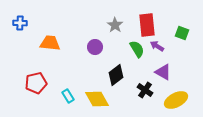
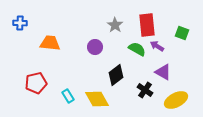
green semicircle: rotated 30 degrees counterclockwise
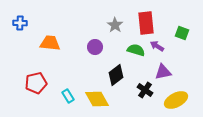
red rectangle: moved 1 px left, 2 px up
green semicircle: moved 1 px left, 1 px down; rotated 12 degrees counterclockwise
purple triangle: rotated 42 degrees counterclockwise
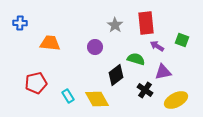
green square: moved 7 px down
green semicircle: moved 9 px down
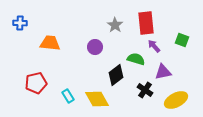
purple arrow: moved 3 px left; rotated 16 degrees clockwise
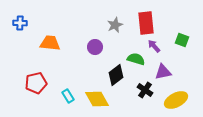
gray star: rotated 14 degrees clockwise
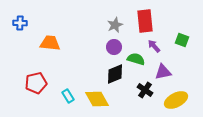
red rectangle: moved 1 px left, 2 px up
purple circle: moved 19 px right
black diamond: moved 1 px left, 1 px up; rotated 15 degrees clockwise
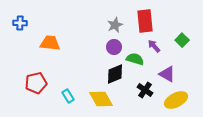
green square: rotated 24 degrees clockwise
green semicircle: moved 1 px left
purple triangle: moved 4 px right, 2 px down; rotated 42 degrees clockwise
yellow diamond: moved 4 px right
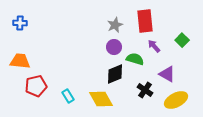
orange trapezoid: moved 30 px left, 18 px down
red pentagon: moved 3 px down
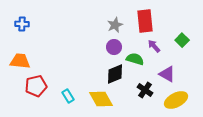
blue cross: moved 2 px right, 1 px down
